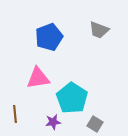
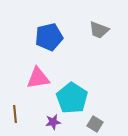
blue pentagon: rotated 8 degrees clockwise
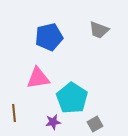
brown line: moved 1 px left, 1 px up
gray square: rotated 28 degrees clockwise
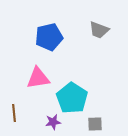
gray square: rotated 28 degrees clockwise
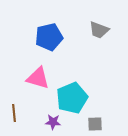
pink triangle: rotated 25 degrees clockwise
cyan pentagon: rotated 16 degrees clockwise
purple star: rotated 14 degrees clockwise
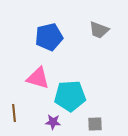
cyan pentagon: moved 2 px left, 2 px up; rotated 20 degrees clockwise
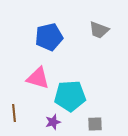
purple star: rotated 21 degrees counterclockwise
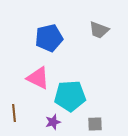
blue pentagon: moved 1 px down
pink triangle: rotated 10 degrees clockwise
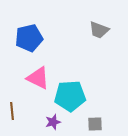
blue pentagon: moved 20 px left
brown line: moved 2 px left, 2 px up
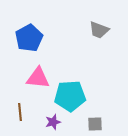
blue pentagon: rotated 16 degrees counterclockwise
pink triangle: rotated 20 degrees counterclockwise
brown line: moved 8 px right, 1 px down
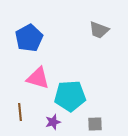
pink triangle: rotated 10 degrees clockwise
